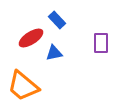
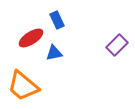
blue rectangle: rotated 18 degrees clockwise
purple rectangle: moved 16 px right, 2 px down; rotated 45 degrees clockwise
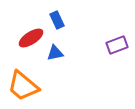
purple rectangle: rotated 25 degrees clockwise
blue triangle: moved 1 px right
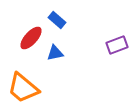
blue rectangle: rotated 24 degrees counterclockwise
red ellipse: rotated 15 degrees counterclockwise
orange trapezoid: moved 2 px down
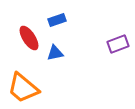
blue rectangle: rotated 60 degrees counterclockwise
red ellipse: moved 2 px left; rotated 75 degrees counterclockwise
purple rectangle: moved 1 px right, 1 px up
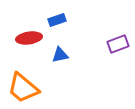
red ellipse: rotated 65 degrees counterclockwise
blue triangle: moved 5 px right, 2 px down
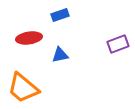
blue rectangle: moved 3 px right, 5 px up
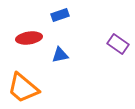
purple rectangle: rotated 55 degrees clockwise
